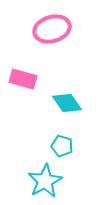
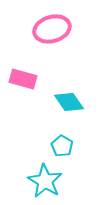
cyan diamond: moved 2 px right, 1 px up
cyan pentagon: rotated 15 degrees clockwise
cyan star: rotated 12 degrees counterclockwise
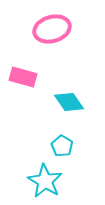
pink rectangle: moved 2 px up
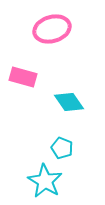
cyan pentagon: moved 2 px down; rotated 10 degrees counterclockwise
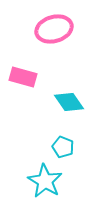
pink ellipse: moved 2 px right
cyan pentagon: moved 1 px right, 1 px up
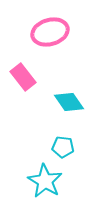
pink ellipse: moved 4 px left, 3 px down
pink rectangle: rotated 36 degrees clockwise
cyan pentagon: rotated 15 degrees counterclockwise
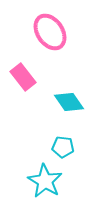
pink ellipse: rotated 72 degrees clockwise
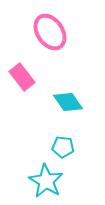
pink rectangle: moved 1 px left
cyan diamond: moved 1 px left
cyan star: moved 1 px right
